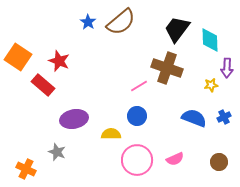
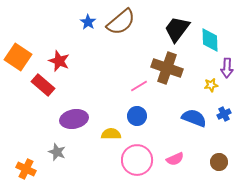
blue cross: moved 3 px up
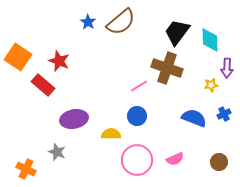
black trapezoid: moved 3 px down
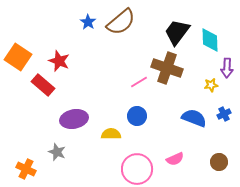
pink line: moved 4 px up
pink circle: moved 9 px down
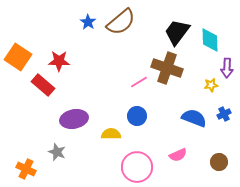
red star: rotated 20 degrees counterclockwise
pink semicircle: moved 3 px right, 4 px up
pink circle: moved 2 px up
